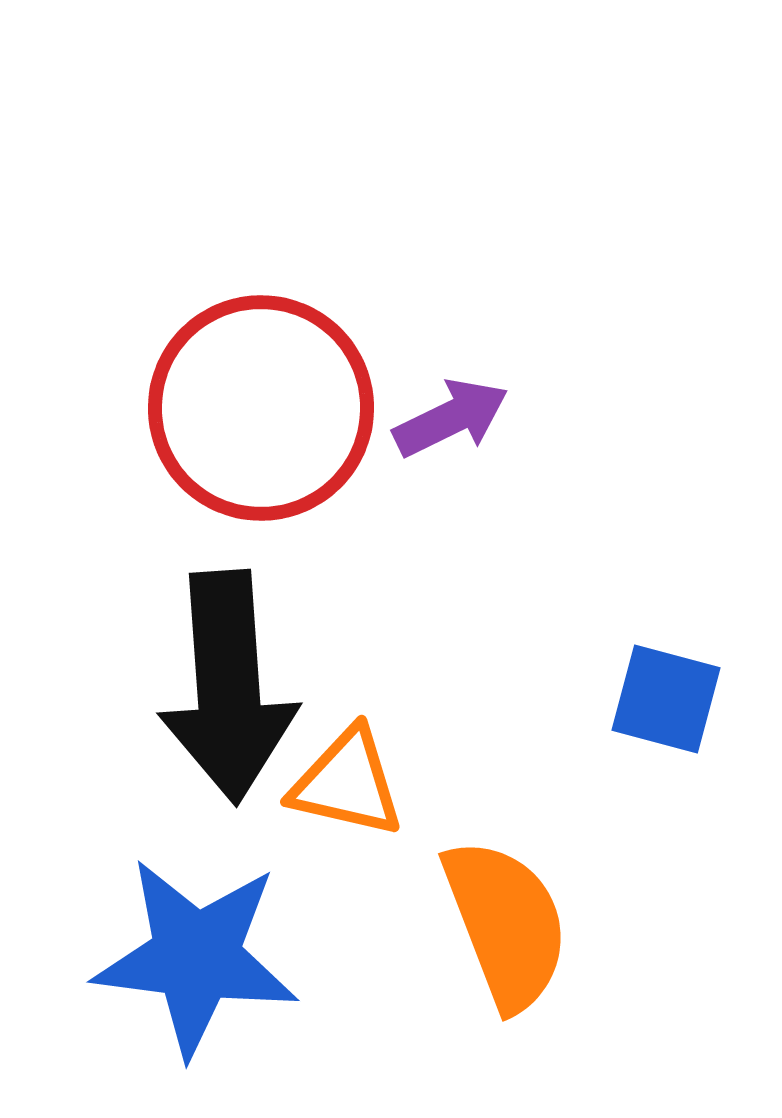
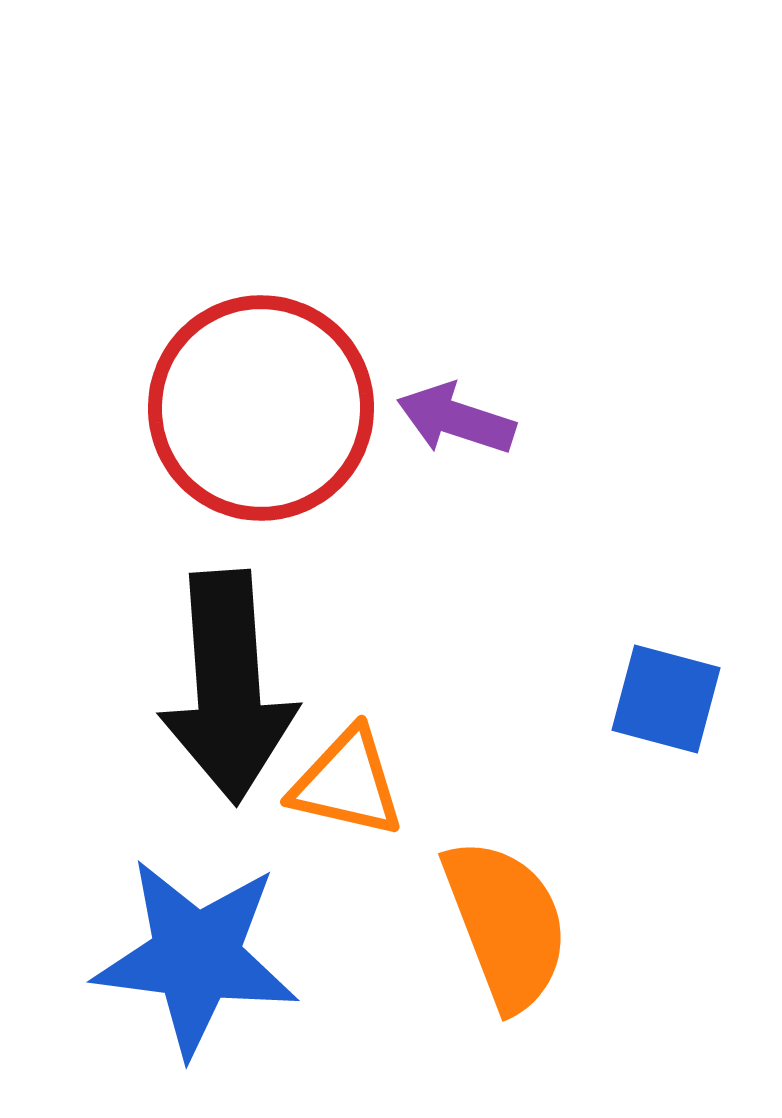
purple arrow: moved 5 px right, 1 px down; rotated 136 degrees counterclockwise
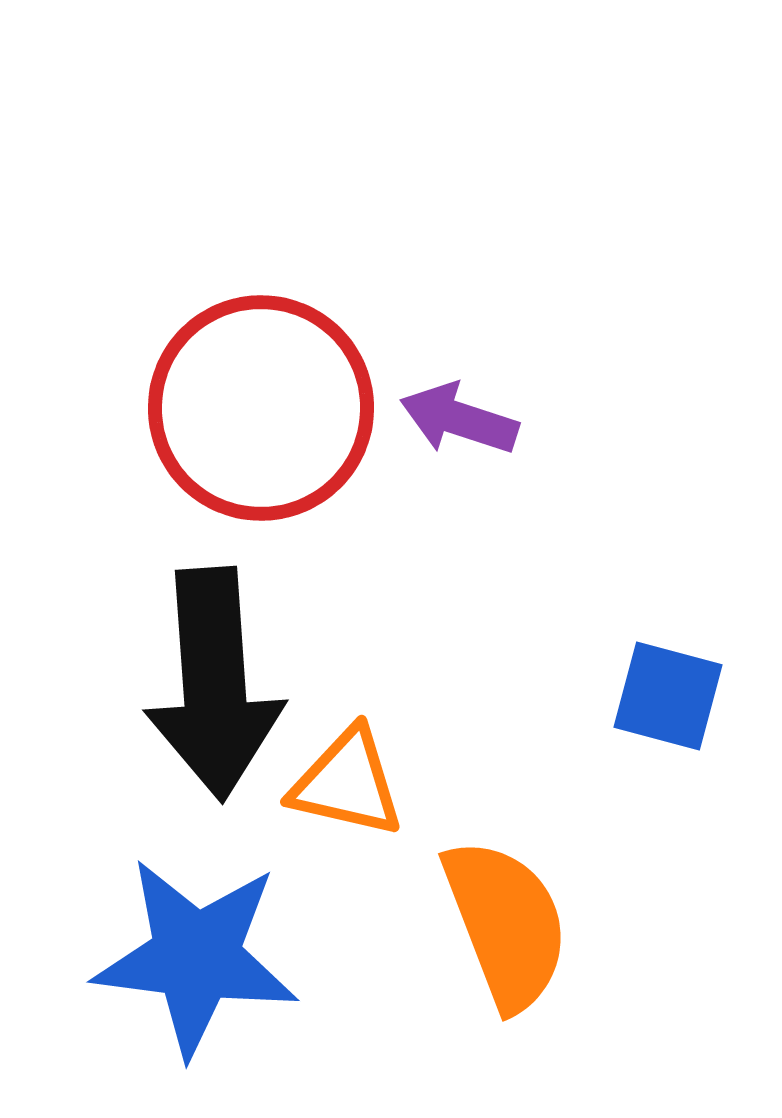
purple arrow: moved 3 px right
black arrow: moved 14 px left, 3 px up
blue square: moved 2 px right, 3 px up
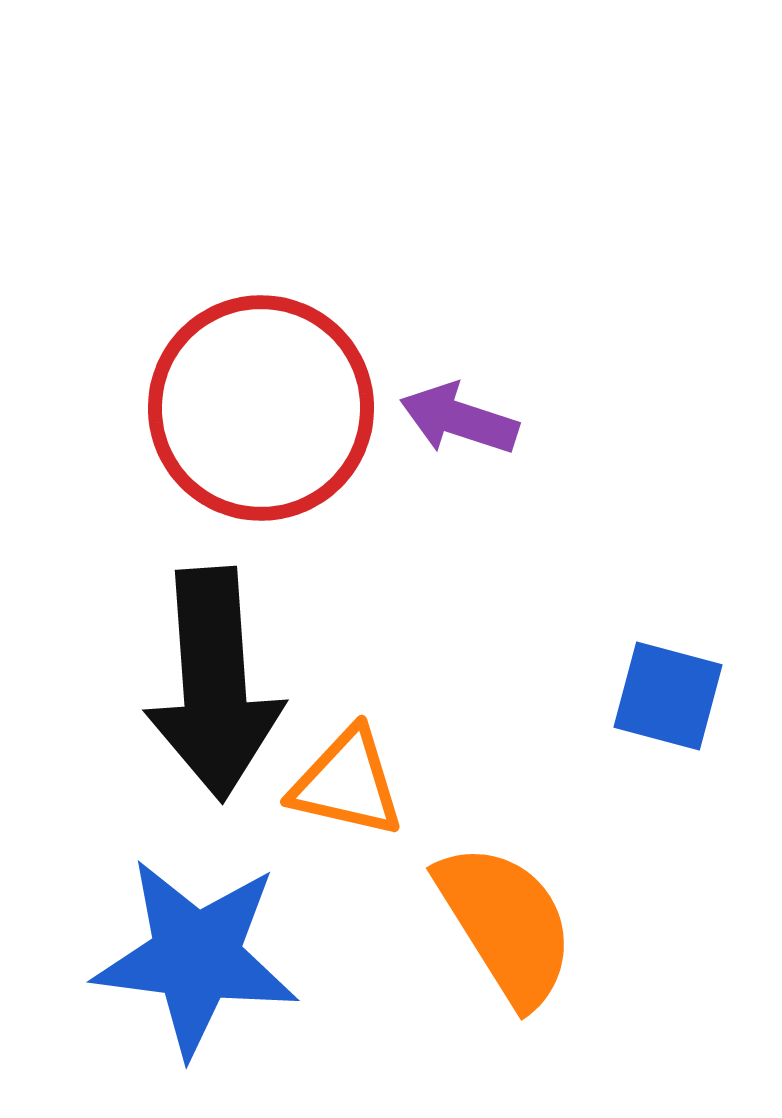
orange semicircle: rotated 11 degrees counterclockwise
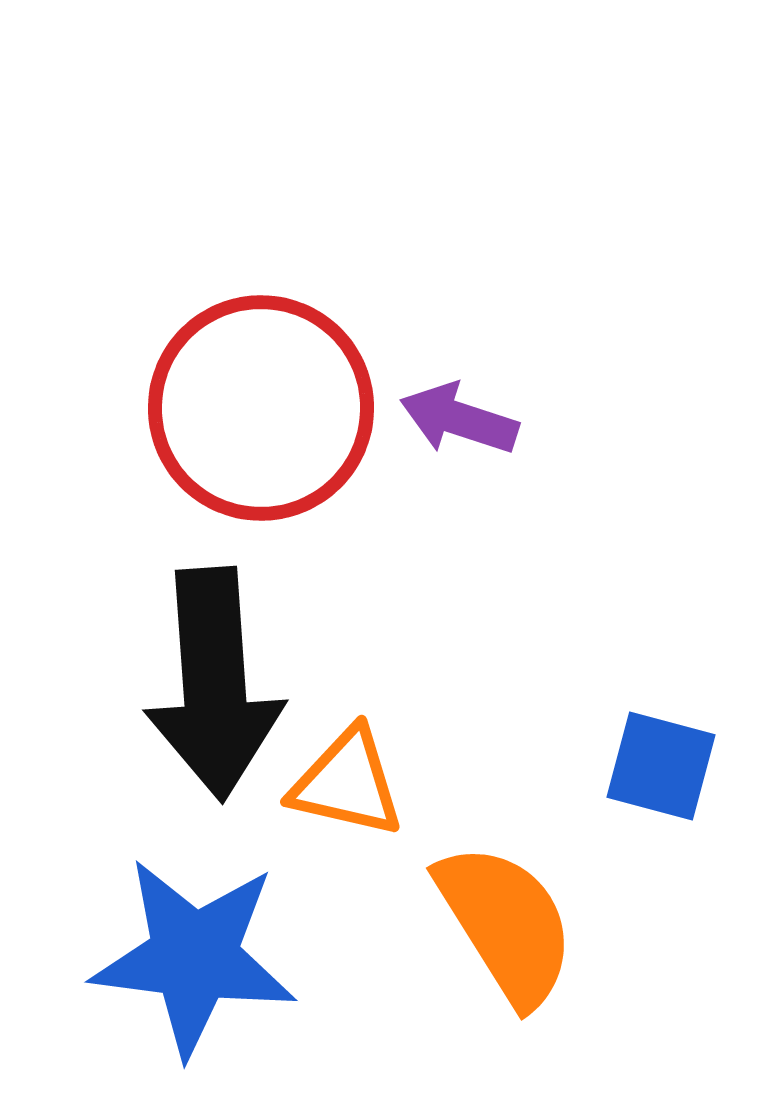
blue square: moved 7 px left, 70 px down
blue star: moved 2 px left
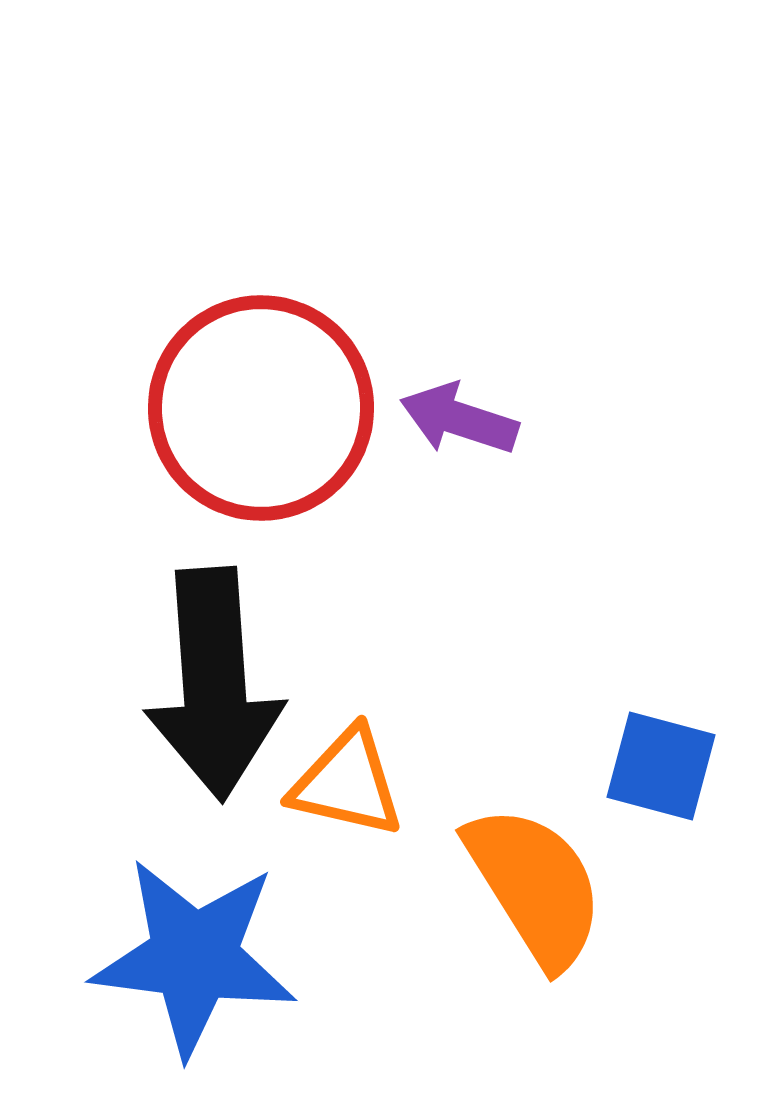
orange semicircle: moved 29 px right, 38 px up
